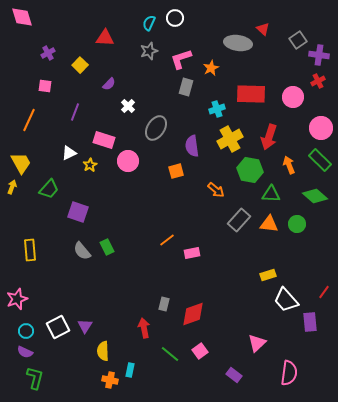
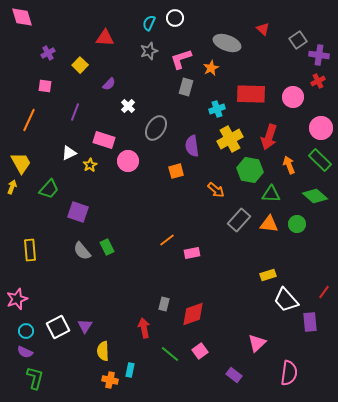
gray ellipse at (238, 43): moved 11 px left; rotated 12 degrees clockwise
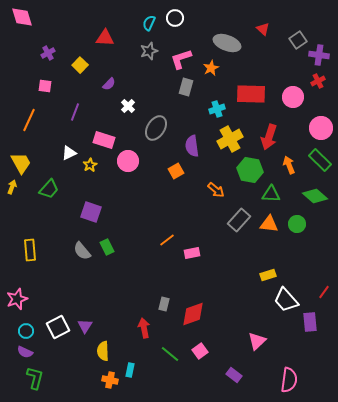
orange square at (176, 171): rotated 14 degrees counterclockwise
purple square at (78, 212): moved 13 px right
pink triangle at (257, 343): moved 2 px up
pink semicircle at (289, 373): moved 7 px down
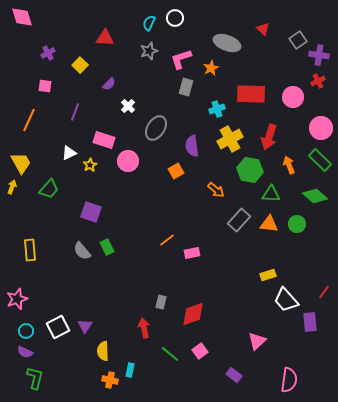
gray rectangle at (164, 304): moved 3 px left, 2 px up
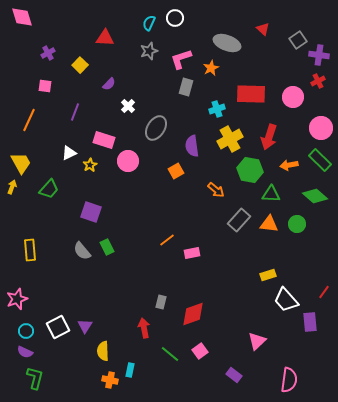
orange arrow at (289, 165): rotated 78 degrees counterclockwise
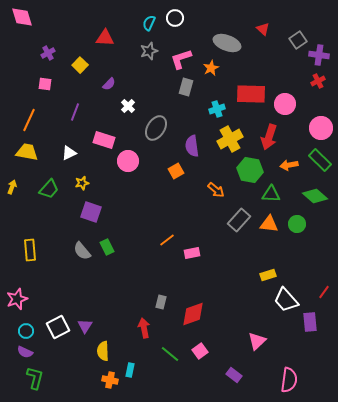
pink square at (45, 86): moved 2 px up
pink circle at (293, 97): moved 8 px left, 7 px down
yellow trapezoid at (21, 163): moved 6 px right, 11 px up; rotated 50 degrees counterclockwise
yellow star at (90, 165): moved 8 px left, 18 px down; rotated 16 degrees clockwise
